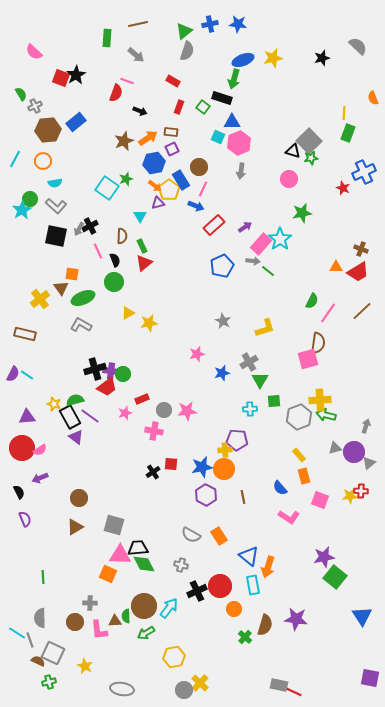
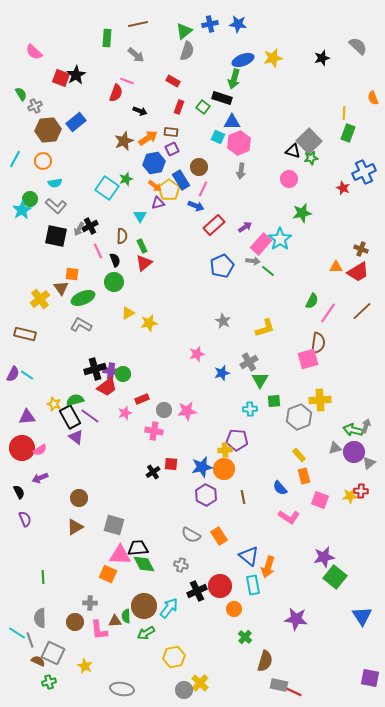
green arrow at (326, 415): moved 27 px right, 15 px down
brown semicircle at (265, 625): moved 36 px down
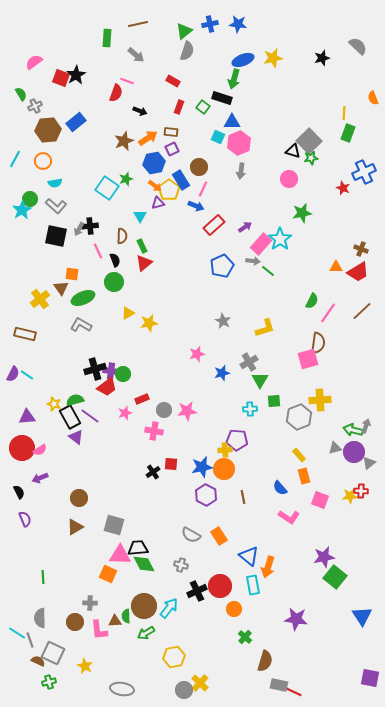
pink semicircle at (34, 52): moved 10 px down; rotated 102 degrees clockwise
black cross at (90, 226): rotated 21 degrees clockwise
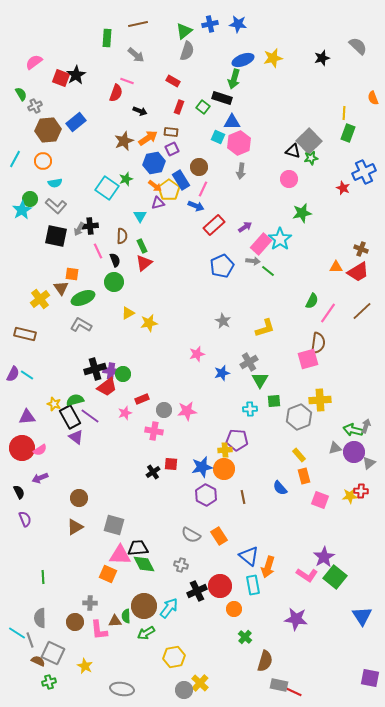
pink L-shape at (289, 517): moved 18 px right, 58 px down
purple star at (324, 557): rotated 20 degrees counterclockwise
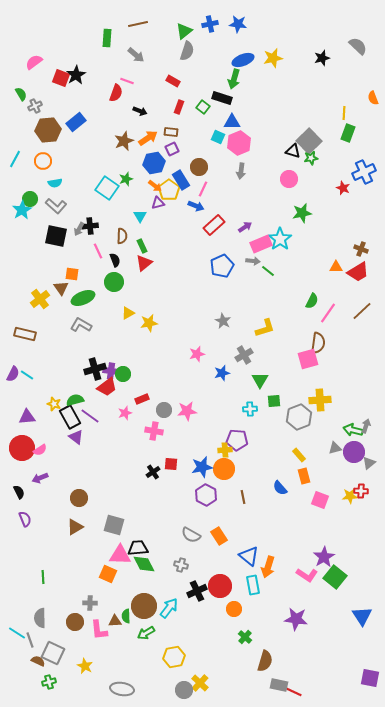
pink rectangle at (261, 244): rotated 25 degrees clockwise
gray cross at (249, 362): moved 5 px left, 7 px up
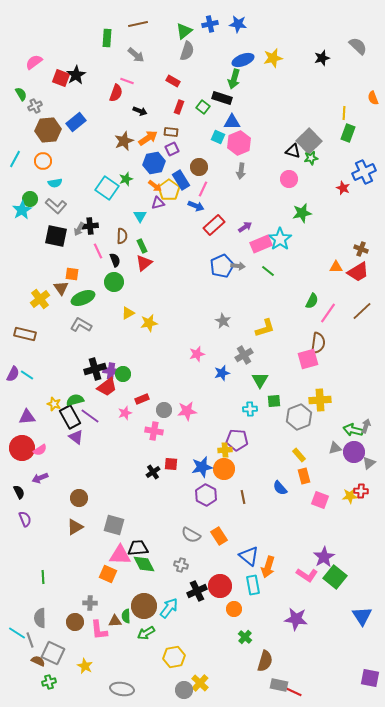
gray arrow at (253, 261): moved 15 px left, 5 px down
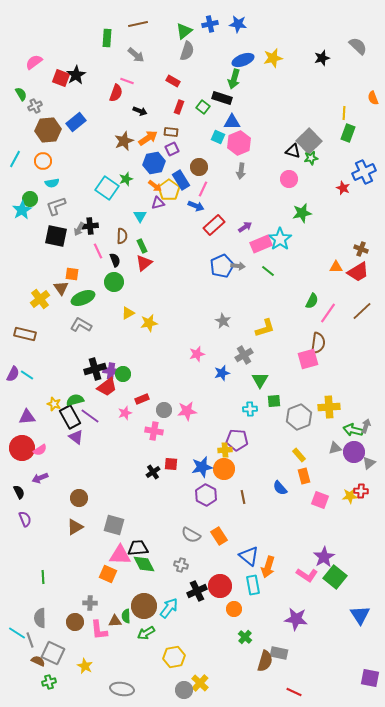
cyan semicircle at (55, 183): moved 3 px left
gray L-shape at (56, 206): rotated 120 degrees clockwise
yellow cross at (320, 400): moved 9 px right, 7 px down
blue triangle at (362, 616): moved 2 px left, 1 px up
gray rectangle at (279, 685): moved 32 px up
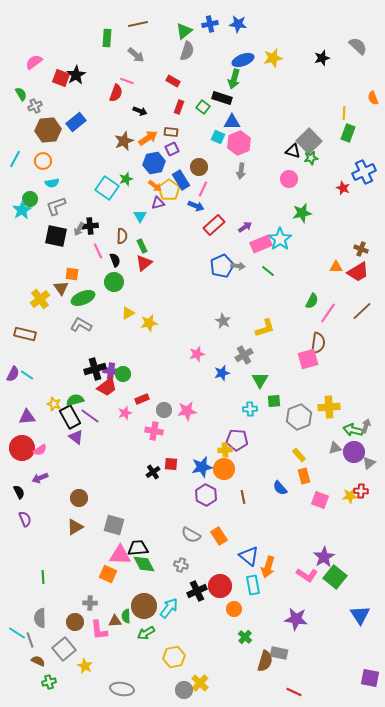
gray square at (53, 653): moved 11 px right, 4 px up; rotated 25 degrees clockwise
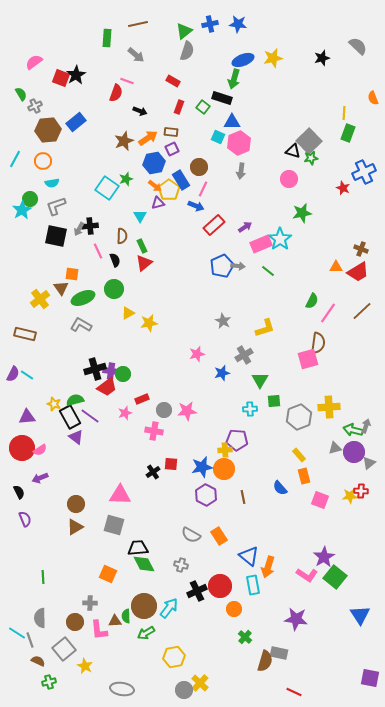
green circle at (114, 282): moved 7 px down
brown circle at (79, 498): moved 3 px left, 6 px down
pink triangle at (120, 555): moved 60 px up
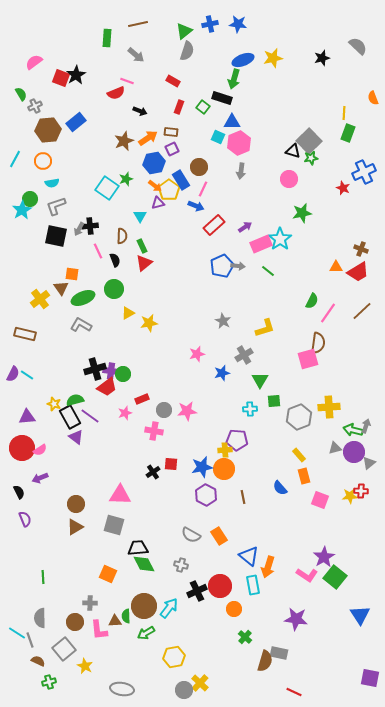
red semicircle at (116, 93): rotated 48 degrees clockwise
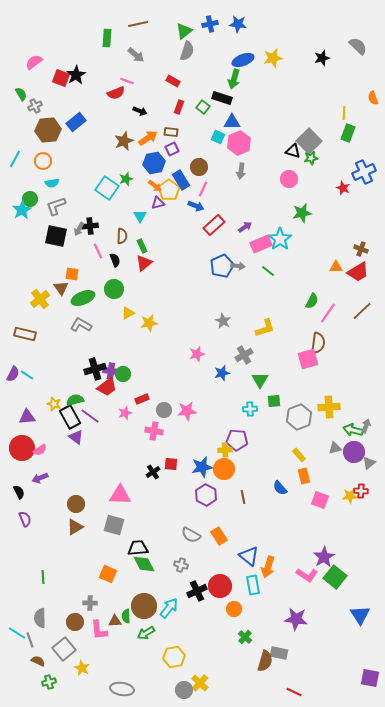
yellow star at (85, 666): moved 3 px left, 2 px down
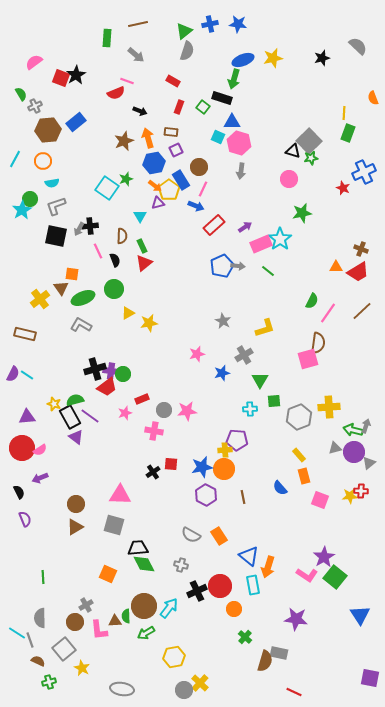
orange arrow at (148, 138): rotated 72 degrees counterclockwise
pink hexagon at (239, 143): rotated 20 degrees counterclockwise
purple square at (172, 149): moved 4 px right, 1 px down
gray cross at (90, 603): moved 4 px left, 2 px down; rotated 32 degrees counterclockwise
